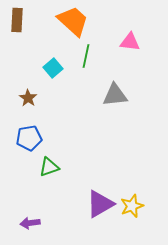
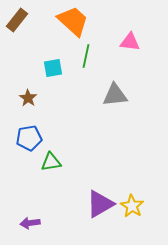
brown rectangle: rotated 35 degrees clockwise
cyan square: rotated 30 degrees clockwise
green triangle: moved 2 px right, 5 px up; rotated 10 degrees clockwise
yellow star: rotated 20 degrees counterclockwise
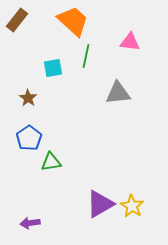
gray triangle: moved 3 px right, 2 px up
blue pentagon: rotated 25 degrees counterclockwise
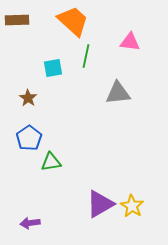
brown rectangle: rotated 50 degrees clockwise
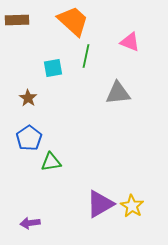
pink triangle: rotated 15 degrees clockwise
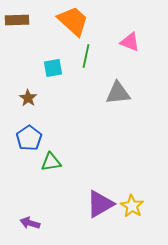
purple arrow: rotated 24 degrees clockwise
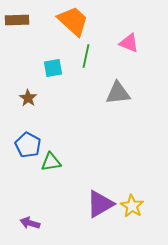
pink triangle: moved 1 px left, 1 px down
blue pentagon: moved 1 px left, 7 px down; rotated 10 degrees counterclockwise
